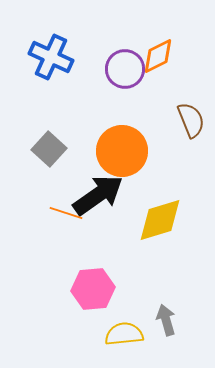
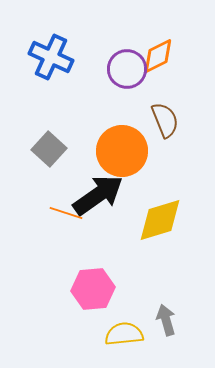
purple circle: moved 2 px right
brown semicircle: moved 26 px left
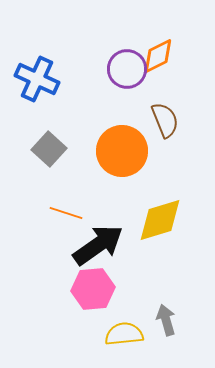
blue cross: moved 14 px left, 22 px down
black arrow: moved 50 px down
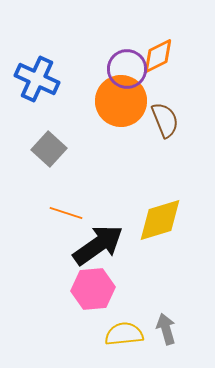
orange circle: moved 1 px left, 50 px up
gray arrow: moved 9 px down
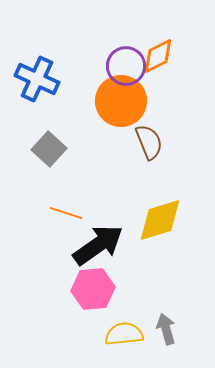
purple circle: moved 1 px left, 3 px up
brown semicircle: moved 16 px left, 22 px down
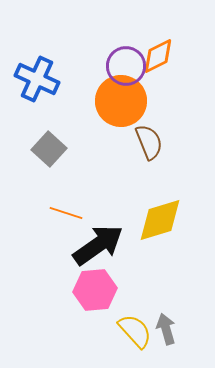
pink hexagon: moved 2 px right, 1 px down
yellow semicircle: moved 11 px right, 3 px up; rotated 54 degrees clockwise
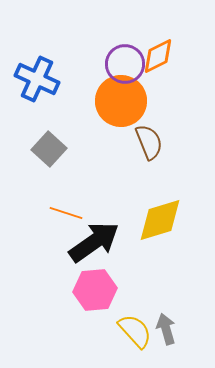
purple circle: moved 1 px left, 2 px up
black arrow: moved 4 px left, 3 px up
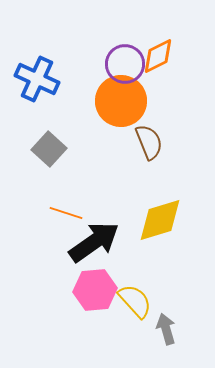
yellow semicircle: moved 30 px up
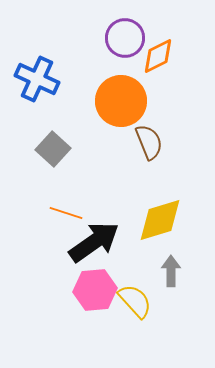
purple circle: moved 26 px up
gray square: moved 4 px right
gray arrow: moved 5 px right, 58 px up; rotated 16 degrees clockwise
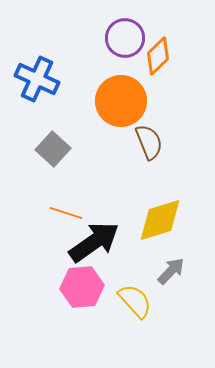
orange diamond: rotated 18 degrees counterclockwise
gray arrow: rotated 44 degrees clockwise
pink hexagon: moved 13 px left, 3 px up
